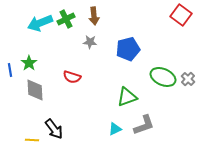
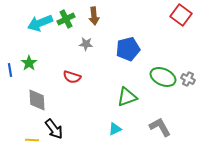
gray star: moved 4 px left, 2 px down
gray cross: rotated 16 degrees counterclockwise
gray diamond: moved 2 px right, 10 px down
gray L-shape: moved 16 px right, 2 px down; rotated 100 degrees counterclockwise
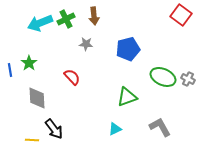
red semicircle: rotated 150 degrees counterclockwise
gray diamond: moved 2 px up
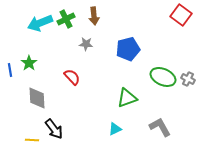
green triangle: moved 1 px down
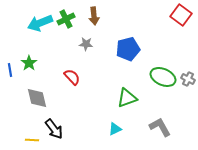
gray diamond: rotated 10 degrees counterclockwise
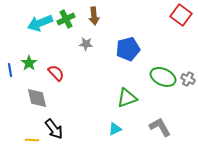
red semicircle: moved 16 px left, 4 px up
